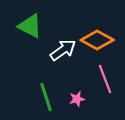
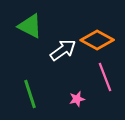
pink line: moved 2 px up
green line: moved 16 px left, 3 px up
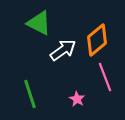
green triangle: moved 9 px right, 3 px up
orange diamond: rotated 68 degrees counterclockwise
pink star: rotated 28 degrees counterclockwise
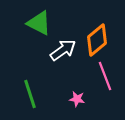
pink line: moved 1 px up
pink star: rotated 21 degrees counterclockwise
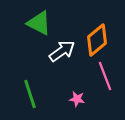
white arrow: moved 1 px left, 1 px down
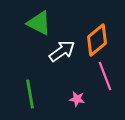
green line: rotated 8 degrees clockwise
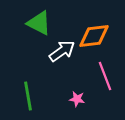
orange diamond: moved 3 px left, 4 px up; rotated 32 degrees clockwise
green line: moved 2 px left, 2 px down
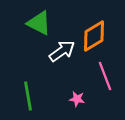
orange diamond: rotated 24 degrees counterclockwise
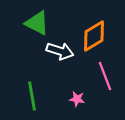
green triangle: moved 2 px left
white arrow: moved 2 px left; rotated 52 degrees clockwise
green line: moved 4 px right
